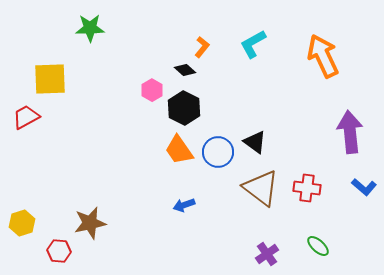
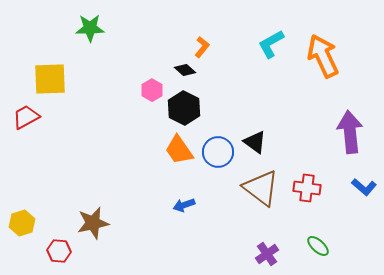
cyan L-shape: moved 18 px right
brown star: moved 3 px right
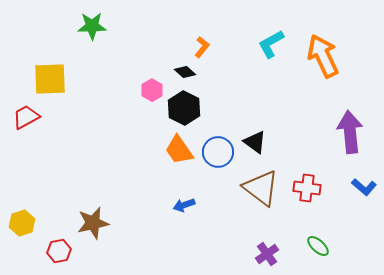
green star: moved 2 px right, 2 px up
black diamond: moved 2 px down
red hexagon: rotated 15 degrees counterclockwise
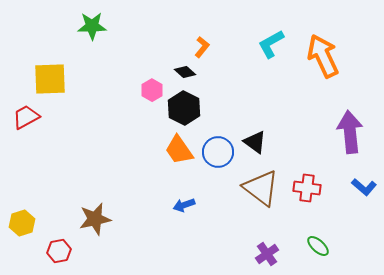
brown star: moved 2 px right, 4 px up
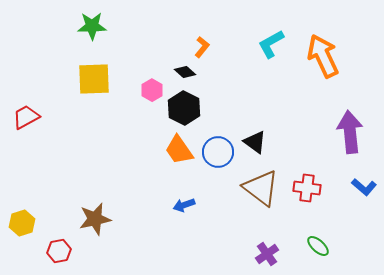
yellow square: moved 44 px right
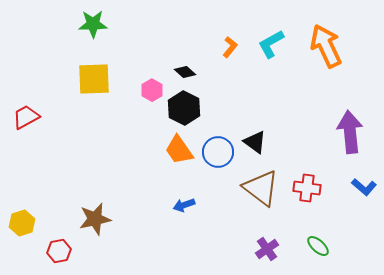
green star: moved 1 px right, 2 px up
orange L-shape: moved 28 px right
orange arrow: moved 3 px right, 10 px up
purple cross: moved 5 px up
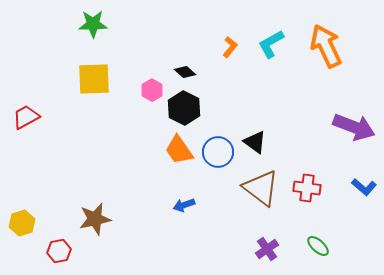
purple arrow: moved 4 px right, 5 px up; rotated 117 degrees clockwise
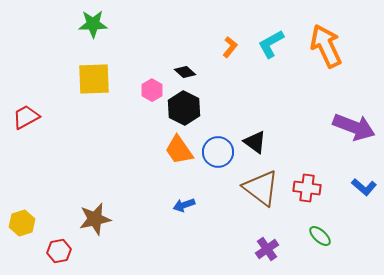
green ellipse: moved 2 px right, 10 px up
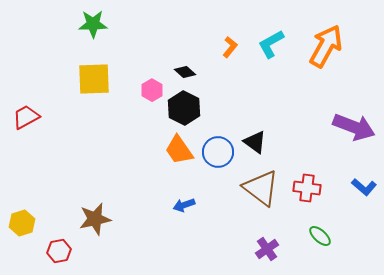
orange arrow: rotated 54 degrees clockwise
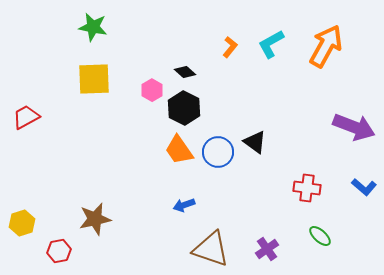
green star: moved 3 px down; rotated 12 degrees clockwise
brown triangle: moved 50 px left, 61 px down; rotated 18 degrees counterclockwise
